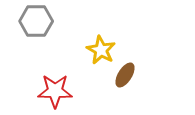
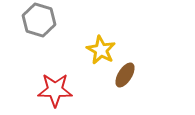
gray hexagon: moved 3 px right, 1 px up; rotated 16 degrees clockwise
red star: moved 1 px up
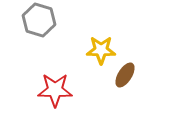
yellow star: rotated 28 degrees counterclockwise
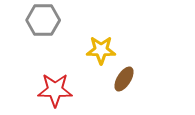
gray hexagon: moved 4 px right; rotated 16 degrees counterclockwise
brown ellipse: moved 1 px left, 4 px down
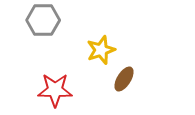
yellow star: rotated 20 degrees counterclockwise
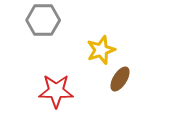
brown ellipse: moved 4 px left
red star: moved 1 px right, 1 px down
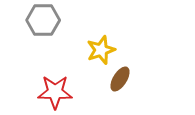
red star: moved 1 px left, 1 px down
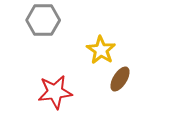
yellow star: rotated 20 degrees counterclockwise
red star: rotated 8 degrees counterclockwise
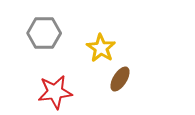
gray hexagon: moved 1 px right, 13 px down
yellow star: moved 2 px up
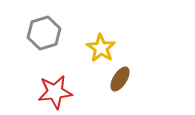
gray hexagon: rotated 16 degrees counterclockwise
